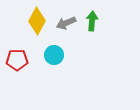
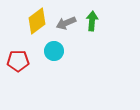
yellow diamond: rotated 24 degrees clockwise
cyan circle: moved 4 px up
red pentagon: moved 1 px right, 1 px down
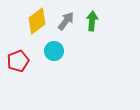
gray arrow: moved 2 px up; rotated 150 degrees clockwise
red pentagon: rotated 20 degrees counterclockwise
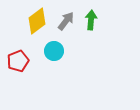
green arrow: moved 1 px left, 1 px up
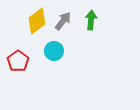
gray arrow: moved 3 px left
red pentagon: rotated 15 degrees counterclockwise
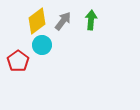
cyan circle: moved 12 px left, 6 px up
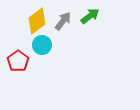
green arrow: moved 1 px left, 4 px up; rotated 48 degrees clockwise
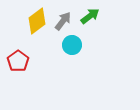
cyan circle: moved 30 px right
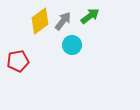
yellow diamond: moved 3 px right
red pentagon: rotated 25 degrees clockwise
